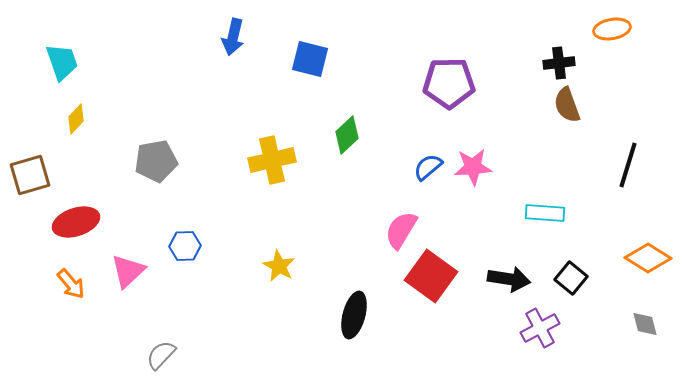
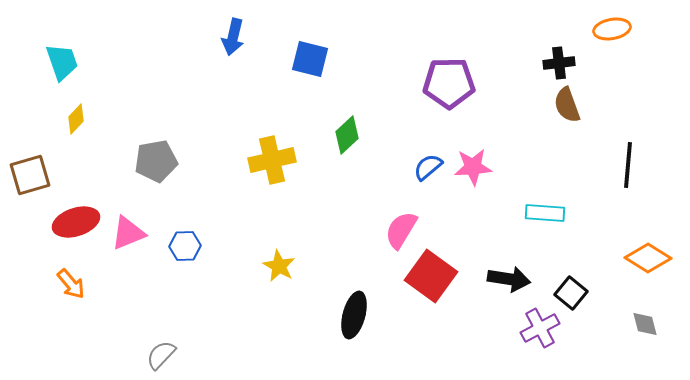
black line: rotated 12 degrees counterclockwise
pink triangle: moved 38 px up; rotated 21 degrees clockwise
black square: moved 15 px down
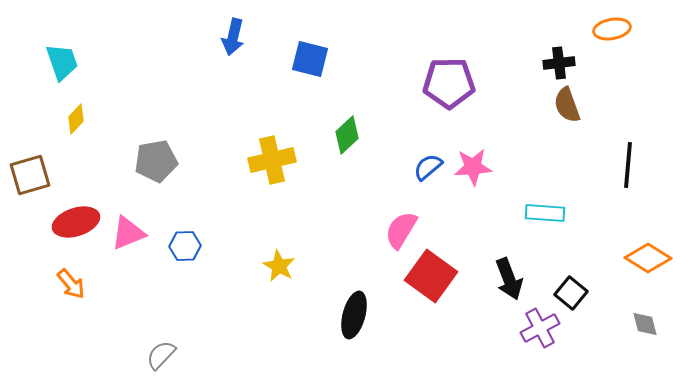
black arrow: rotated 60 degrees clockwise
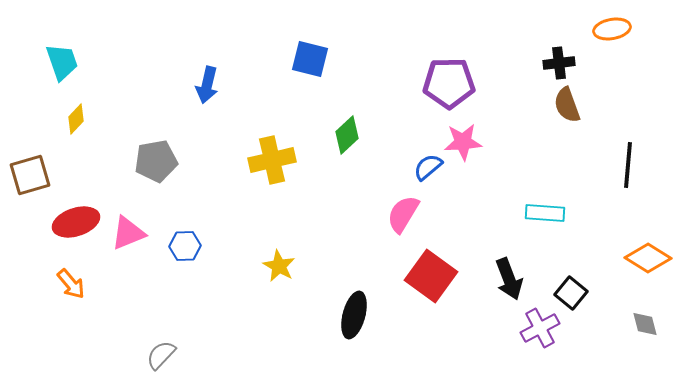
blue arrow: moved 26 px left, 48 px down
pink star: moved 10 px left, 25 px up
pink semicircle: moved 2 px right, 16 px up
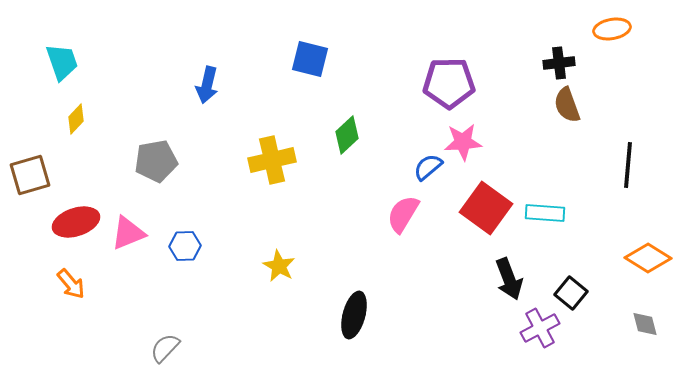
red square: moved 55 px right, 68 px up
gray semicircle: moved 4 px right, 7 px up
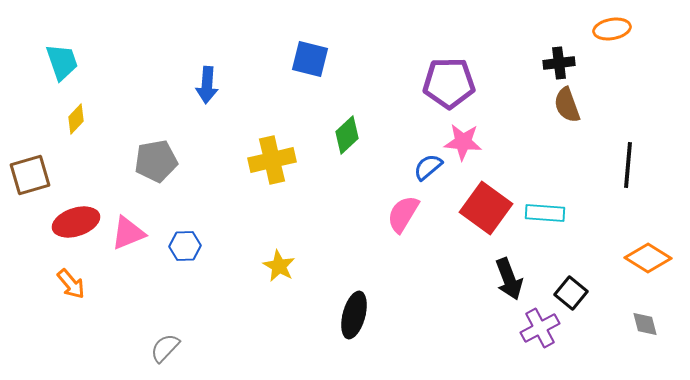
blue arrow: rotated 9 degrees counterclockwise
pink star: rotated 9 degrees clockwise
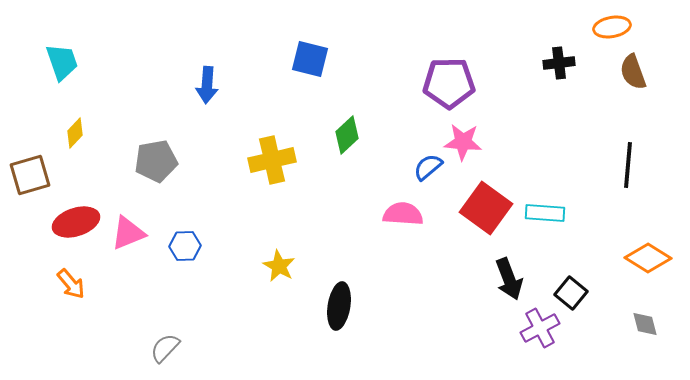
orange ellipse: moved 2 px up
brown semicircle: moved 66 px right, 33 px up
yellow diamond: moved 1 px left, 14 px down
pink semicircle: rotated 63 degrees clockwise
black ellipse: moved 15 px left, 9 px up; rotated 6 degrees counterclockwise
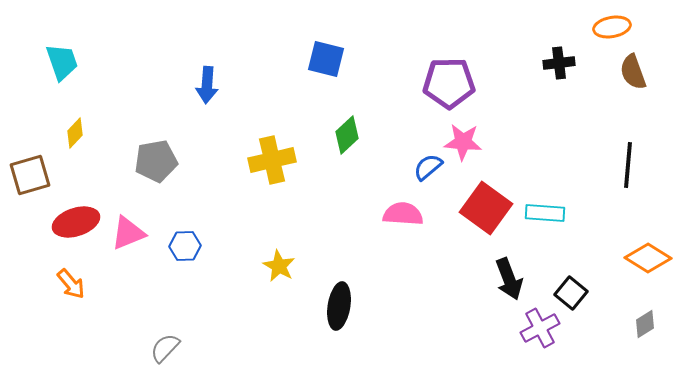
blue square: moved 16 px right
gray diamond: rotated 72 degrees clockwise
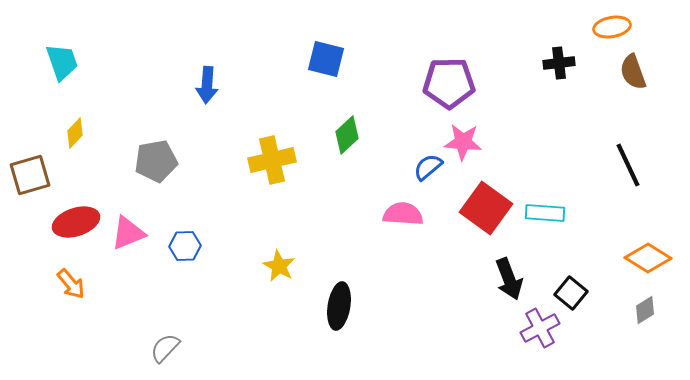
black line: rotated 30 degrees counterclockwise
gray diamond: moved 14 px up
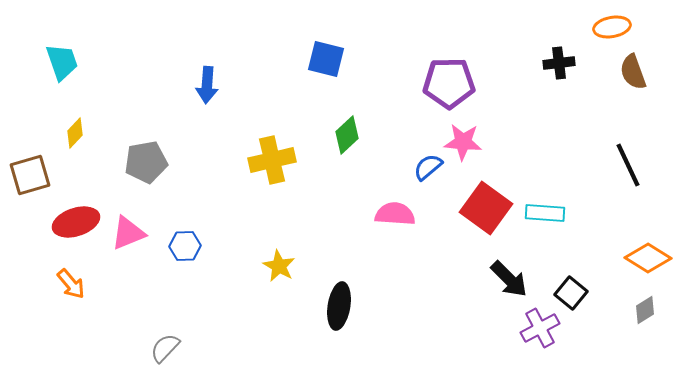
gray pentagon: moved 10 px left, 1 px down
pink semicircle: moved 8 px left
black arrow: rotated 24 degrees counterclockwise
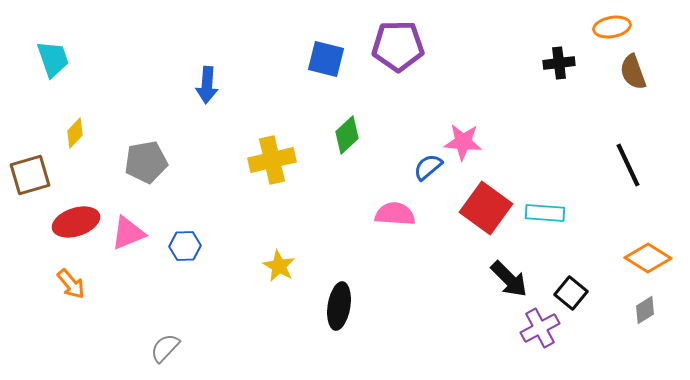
cyan trapezoid: moved 9 px left, 3 px up
purple pentagon: moved 51 px left, 37 px up
